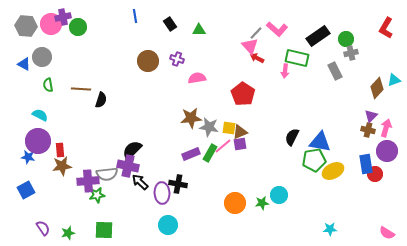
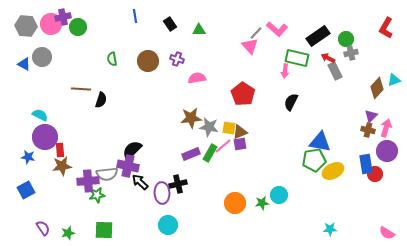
red arrow at (257, 58): moved 71 px right
green semicircle at (48, 85): moved 64 px right, 26 px up
black semicircle at (292, 137): moved 1 px left, 35 px up
purple circle at (38, 141): moved 7 px right, 4 px up
black cross at (178, 184): rotated 24 degrees counterclockwise
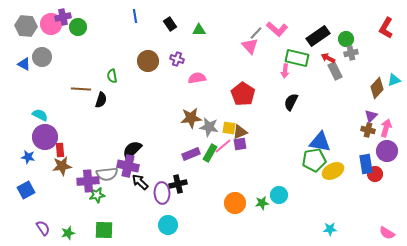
green semicircle at (112, 59): moved 17 px down
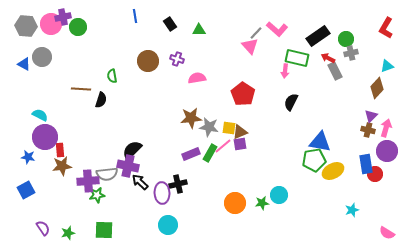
cyan triangle at (394, 80): moved 7 px left, 14 px up
cyan star at (330, 229): moved 22 px right, 19 px up; rotated 16 degrees counterclockwise
